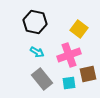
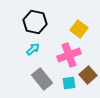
cyan arrow: moved 4 px left, 3 px up; rotated 72 degrees counterclockwise
brown square: moved 1 px down; rotated 30 degrees counterclockwise
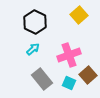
black hexagon: rotated 15 degrees clockwise
yellow square: moved 14 px up; rotated 12 degrees clockwise
cyan square: rotated 32 degrees clockwise
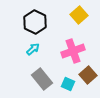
pink cross: moved 4 px right, 4 px up
cyan square: moved 1 px left, 1 px down
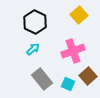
brown square: moved 1 px down
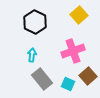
cyan arrow: moved 1 px left, 6 px down; rotated 40 degrees counterclockwise
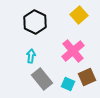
pink cross: rotated 20 degrees counterclockwise
cyan arrow: moved 1 px left, 1 px down
brown square: moved 1 px left, 1 px down; rotated 18 degrees clockwise
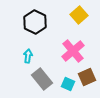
cyan arrow: moved 3 px left
